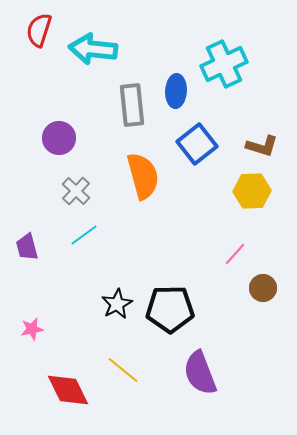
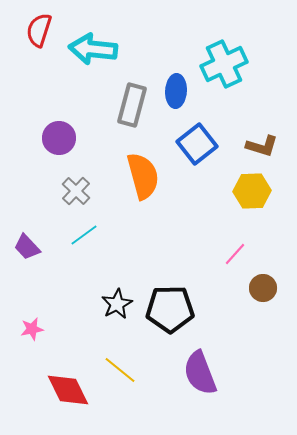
gray rectangle: rotated 21 degrees clockwise
purple trapezoid: rotated 28 degrees counterclockwise
yellow line: moved 3 px left
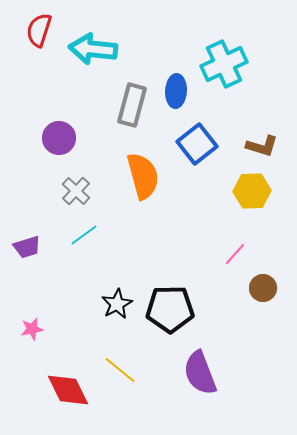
purple trapezoid: rotated 64 degrees counterclockwise
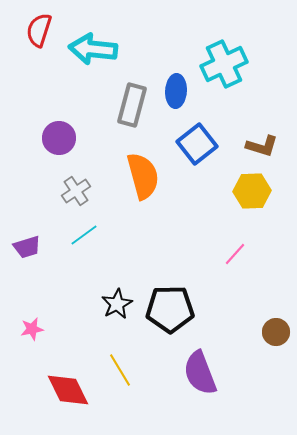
gray cross: rotated 12 degrees clockwise
brown circle: moved 13 px right, 44 px down
yellow line: rotated 20 degrees clockwise
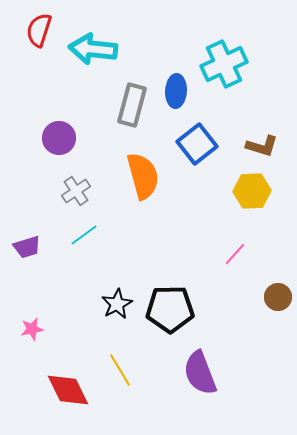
brown circle: moved 2 px right, 35 px up
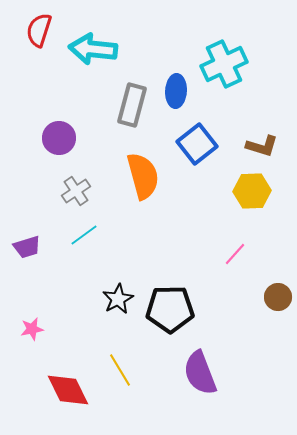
black star: moved 1 px right, 5 px up
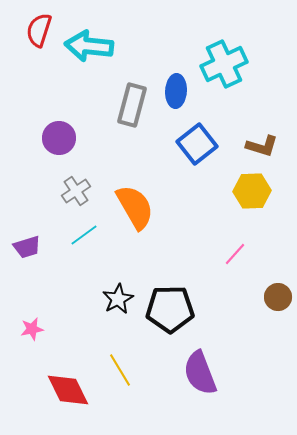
cyan arrow: moved 4 px left, 3 px up
orange semicircle: moved 8 px left, 31 px down; rotated 15 degrees counterclockwise
